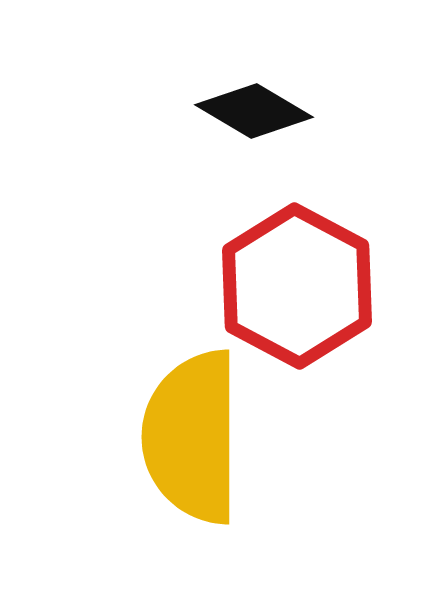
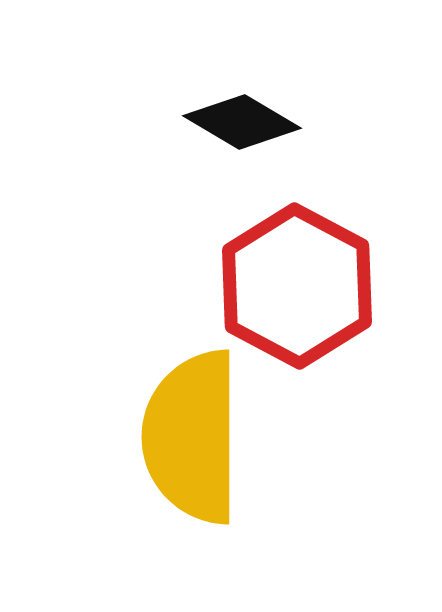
black diamond: moved 12 px left, 11 px down
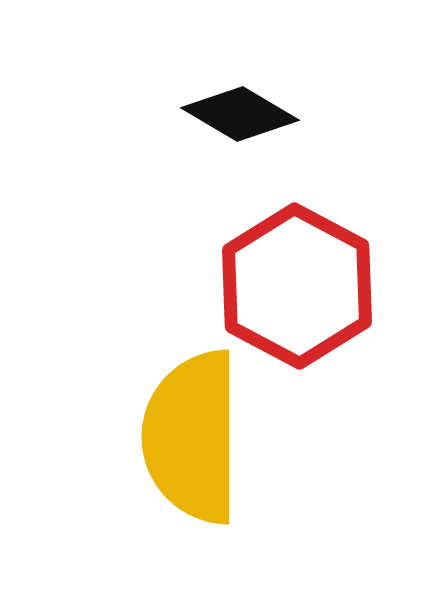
black diamond: moved 2 px left, 8 px up
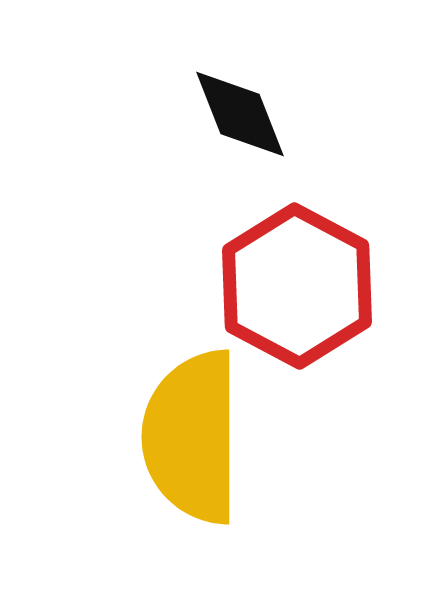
black diamond: rotated 38 degrees clockwise
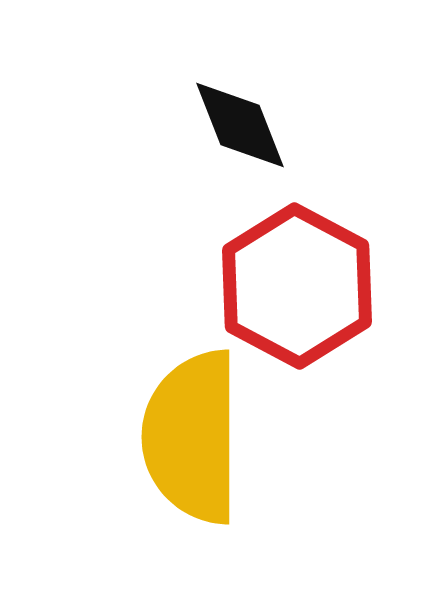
black diamond: moved 11 px down
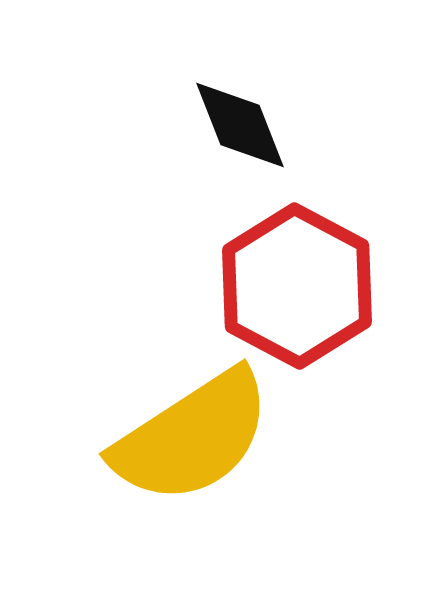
yellow semicircle: rotated 123 degrees counterclockwise
